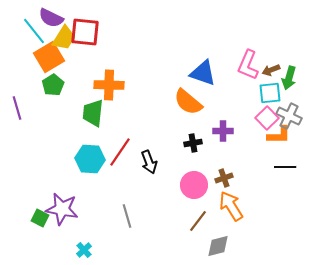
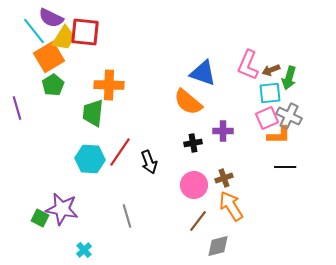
pink square: rotated 20 degrees clockwise
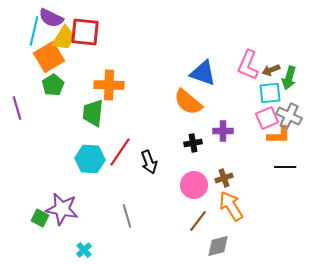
cyan line: rotated 52 degrees clockwise
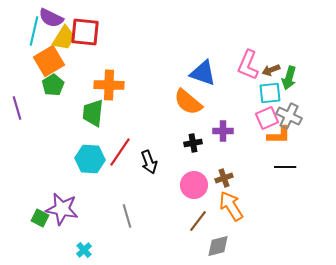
orange square: moved 4 px down
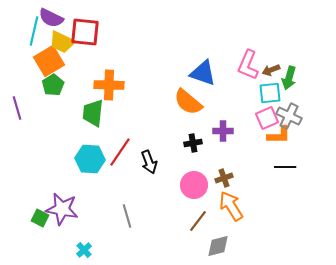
yellow trapezoid: moved 2 px left, 4 px down; rotated 84 degrees clockwise
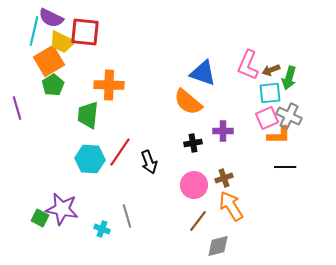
green trapezoid: moved 5 px left, 2 px down
cyan cross: moved 18 px right, 21 px up; rotated 28 degrees counterclockwise
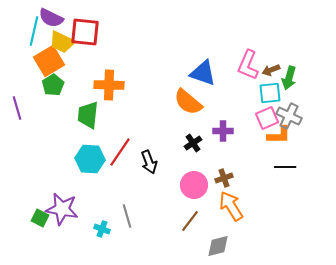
black cross: rotated 24 degrees counterclockwise
brown line: moved 8 px left
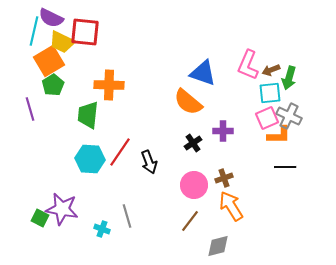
purple line: moved 13 px right, 1 px down
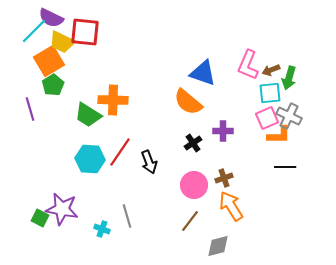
cyan line: rotated 32 degrees clockwise
orange cross: moved 4 px right, 15 px down
green trapezoid: rotated 64 degrees counterclockwise
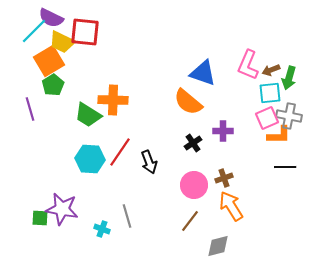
gray cross: rotated 15 degrees counterclockwise
green square: rotated 24 degrees counterclockwise
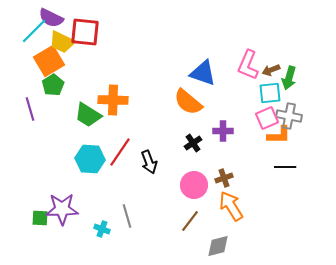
purple star: rotated 12 degrees counterclockwise
